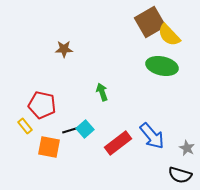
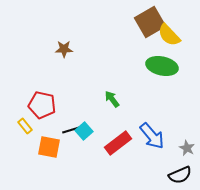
green arrow: moved 10 px right, 7 px down; rotated 18 degrees counterclockwise
cyan square: moved 1 px left, 2 px down
black semicircle: rotated 40 degrees counterclockwise
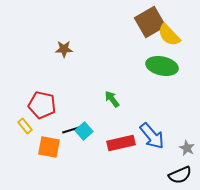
red rectangle: moved 3 px right; rotated 24 degrees clockwise
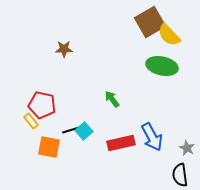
yellow rectangle: moved 6 px right, 5 px up
blue arrow: moved 1 px down; rotated 12 degrees clockwise
black semicircle: rotated 105 degrees clockwise
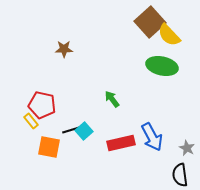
brown square: rotated 12 degrees counterclockwise
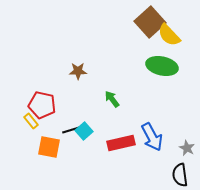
brown star: moved 14 px right, 22 px down
